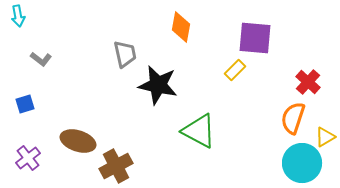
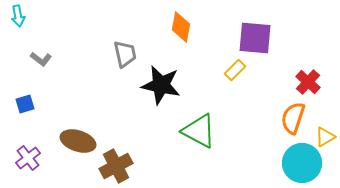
black star: moved 3 px right
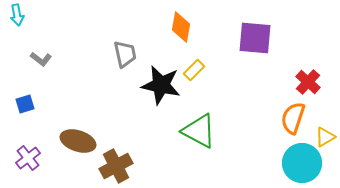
cyan arrow: moved 1 px left, 1 px up
yellow rectangle: moved 41 px left
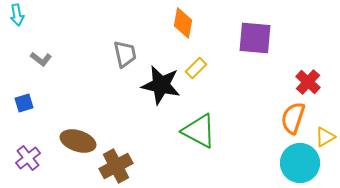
orange diamond: moved 2 px right, 4 px up
yellow rectangle: moved 2 px right, 2 px up
blue square: moved 1 px left, 1 px up
cyan circle: moved 2 px left
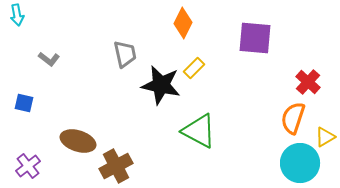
orange diamond: rotated 16 degrees clockwise
gray L-shape: moved 8 px right
yellow rectangle: moved 2 px left
blue square: rotated 30 degrees clockwise
purple cross: moved 8 px down
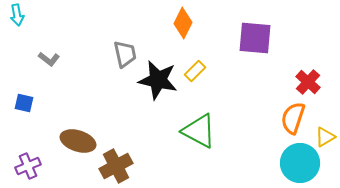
yellow rectangle: moved 1 px right, 3 px down
black star: moved 3 px left, 5 px up
purple cross: rotated 15 degrees clockwise
